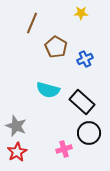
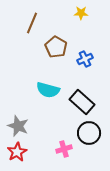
gray star: moved 2 px right
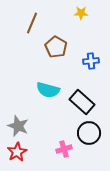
blue cross: moved 6 px right, 2 px down; rotated 21 degrees clockwise
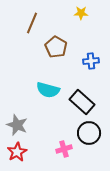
gray star: moved 1 px left, 1 px up
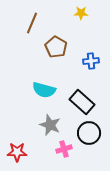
cyan semicircle: moved 4 px left
gray star: moved 33 px right
red star: rotated 30 degrees clockwise
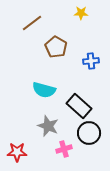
brown line: rotated 30 degrees clockwise
black rectangle: moved 3 px left, 4 px down
gray star: moved 2 px left, 1 px down
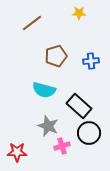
yellow star: moved 2 px left
brown pentagon: moved 9 px down; rotated 25 degrees clockwise
pink cross: moved 2 px left, 3 px up
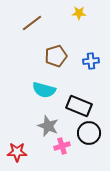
black rectangle: rotated 20 degrees counterclockwise
